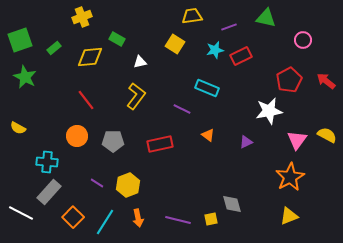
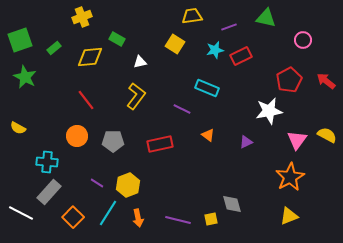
cyan line at (105, 222): moved 3 px right, 9 px up
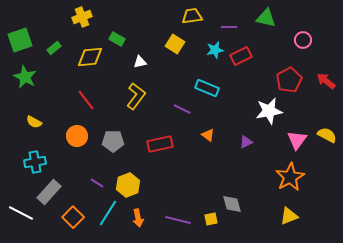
purple line at (229, 27): rotated 21 degrees clockwise
yellow semicircle at (18, 128): moved 16 px right, 6 px up
cyan cross at (47, 162): moved 12 px left; rotated 15 degrees counterclockwise
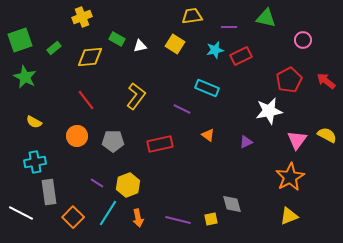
white triangle at (140, 62): moved 16 px up
gray rectangle at (49, 192): rotated 50 degrees counterclockwise
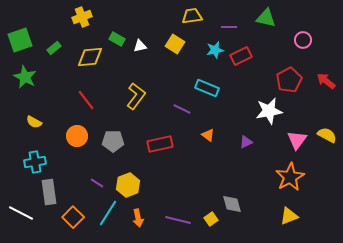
yellow square at (211, 219): rotated 24 degrees counterclockwise
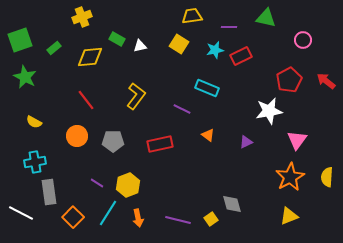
yellow square at (175, 44): moved 4 px right
yellow semicircle at (327, 135): moved 42 px down; rotated 114 degrees counterclockwise
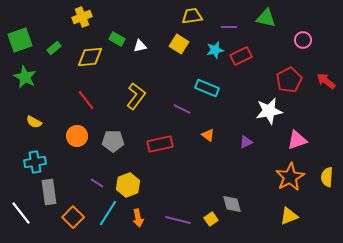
pink triangle at (297, 140): rotated 35 degrees clockwise
white line at (21, 213): rotated 25 degrees clockwise
